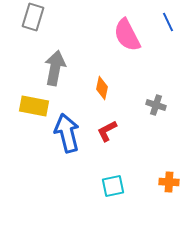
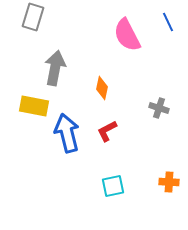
gray cross: moved 3 px right, 3 px down
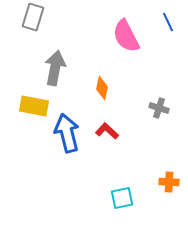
pink semicircle: moved 1 px left, 1 px down
red L-shape: rotated 70 degrees clockwise
cyan square: moved 9 px right, 12 px down
